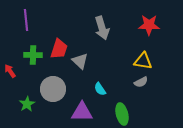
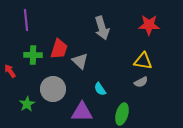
green ellipse: rotated 30 degrees clockwise
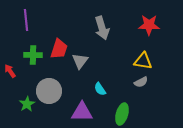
gray triangle: rotated 24 degrees clockwise
gray circle: moved 4 px left, 2 px down
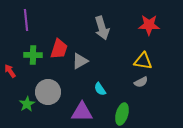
gray triangle: rotated 24 degrees clockwise
gray circle: moved 1 px left, 1 px down
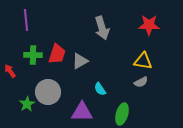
red trapezoid: moved 2 px left, 5 px down
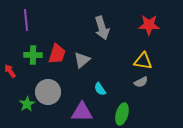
gray triangle: moved 2 px right, 1 px up; rotated 12 degrees counterclockwise
